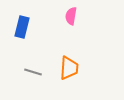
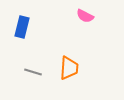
pink semicircle: moved 14 px right; rotated 72 degrees counterclockwise
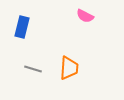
gray line: moved 3 px up
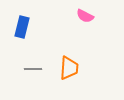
gray line: rotated 18 degrees counterclockwise
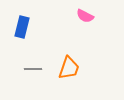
orange trapezoid: rotated 15 degrees clockwise
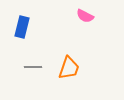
gray line: moved 2 px up
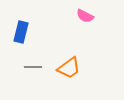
blue rectangle: moved 1 px left, 5 px down
orange trapezoid: rotated 35 degrees clockwise
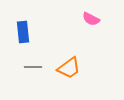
pink semicircle: moved 6 px right, 3 px down
blue rectangle: moved 2 px right; rotated 20 degrees counterclockwise
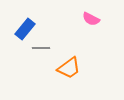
blue rectangle: moved 2 px right, 3 px up; rotated 45 degrees clockwise
gray line: moved 8 px right, 19 px up
